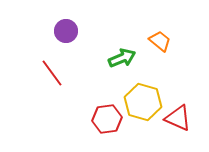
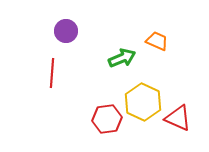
orange trapezoid: moved 3 px left; rotated 15 degrees counterclockwise
red line: rotated 40 degrees clockwise
yellow hexagon: rotated 9 degrees clockwise
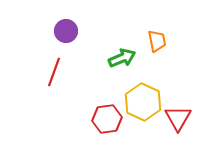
orange trapezoid: rotated 55 degrees clockwise
red line: moved 2 px right, 1 px up; rotated 16 degrees clockwise
red triangle: rotated 36 degrees clockwise
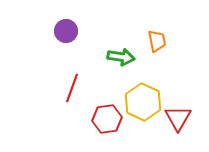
green arrow: moved 1 px left, 1 px up; rotated 32 degrees clockwise
red line: moved 18 px right, 16 px down
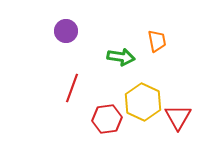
red triangle: moved 1 px up
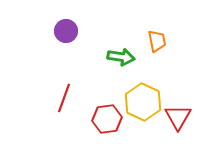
red line: moved 8 px left, 10 px down
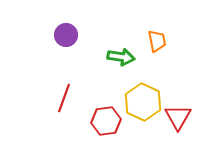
purple circle: moved 4 px down
red hexagon: moved 1 px left, 2 px down
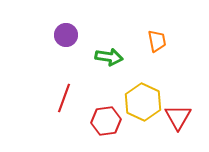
green arrow: moved 12 px left
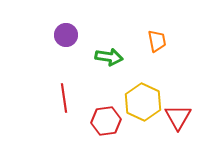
red line: rotated 28 degrees counterclockwise
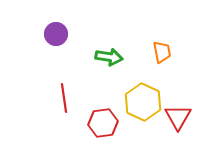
purple circle: moved 10 px left, 1 px up
orange trapezoid: moved 5 px right, 11 px down
red hexagon: moved 3 px left, 2 px down
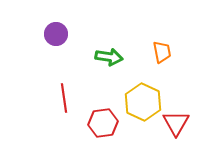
red triangle: moved 2 px left, 6 px down
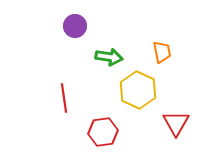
purple circle: moved 19 px right, 8 px up
yellow hexagon: moved 5 px left, 12 px up
red hexagon: moved 9 px down
